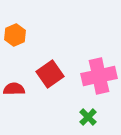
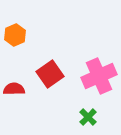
pink cross: rotated 12 degrees counterclockwise
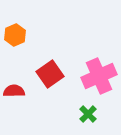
red semicircle: moved 2 px down
green cross: moved 3 px up
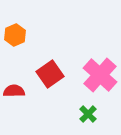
pink cross: moved 1 px right, 1 px up; rotated 24 degrees counterclockwise
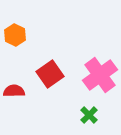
orange hexagon: rotated 10 degrees counterclockwise
pink cross: rotated 12 degrees clockwise
green cross: moved 1 px right, 1 px down
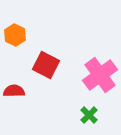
red square: moved 4 px left, 9 px up; rotated 28 degrees counterclockwise
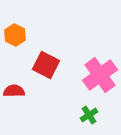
green cross: rotated 12 degrees clockwise
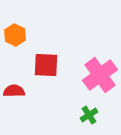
red square: rotated 24 degrees counterclockwise
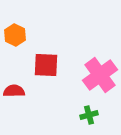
green cross: rotated 18 degrees clockwise
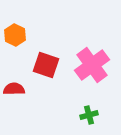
red square: rotated 16 degrees clockwise
pink cross: moved 8 px left, 10 px up
red semicircle: moved 2 px up
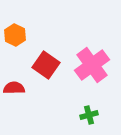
red square: rotated 16 degrees clockwise
red semicircle: moved 1 px up
